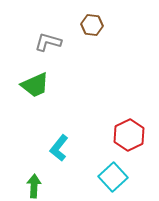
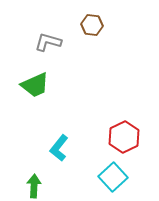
red hexagon: moved 5 px left, 2 px down
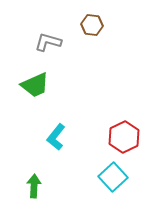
cyan L-shape: moved 3 px left, 11 px up
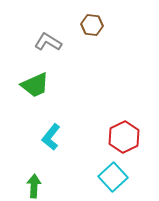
gray L-shape: rotated 16 degrees clockwise
cyan L-shape: moved 5 px left
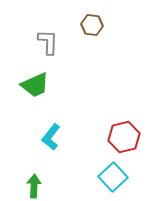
gray L-shape: rotated 60 degrees clockwise
red hexagon: rotated 12 degrees clockwise
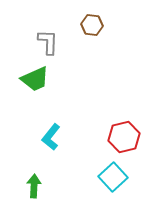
green trapezoid: moved 6 px up
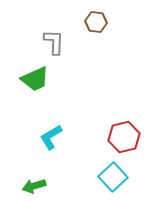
brown hexagon: moved 4 px right, 3 px up
gray L-shape: moved 6 px right
cyan L-shape: rotated 20 degrees clockwise
green arrow: rotated 110 degrees counterclockwise
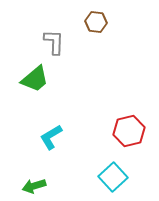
green trapezoid: rotated 16 degrees counterclockwise
red hexagon: moved 5 px right, 6 px up
